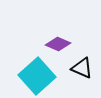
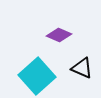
purple diamond: moved 1 px right, 9 px up
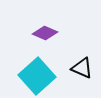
purple diamond: moved 14 px left, 2 px up
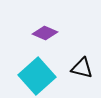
black triangle: rotated 10 degrees counterclockwise
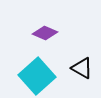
black triangle: rotated 15 degrees clockwise
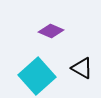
purple diamond: moved 6 px right, 2 px up
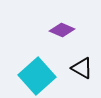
purple diamond: moved 11 px right, 1 px up
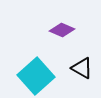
cyan square: moved 1 px left
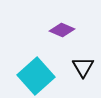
black triangle: moved 1 px right, 1 px up; rotated 30 degrees clockwise
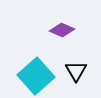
black triangle: moved 7 px left, 4 px down
